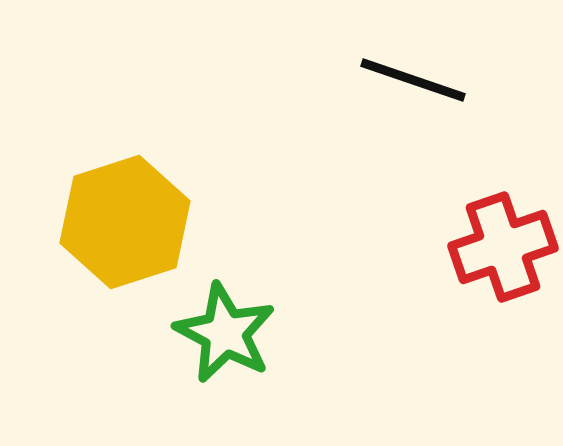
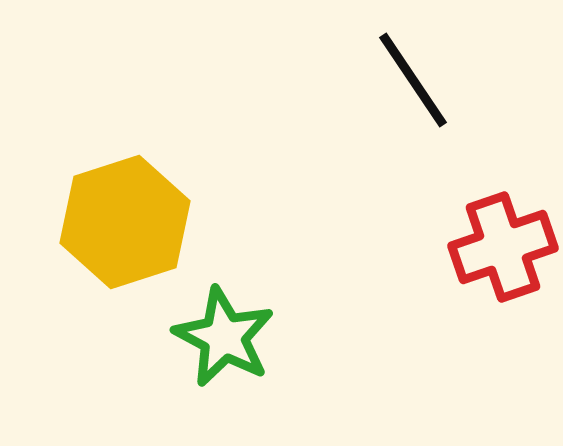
black line: rotated 37 degrees clockwise
green star: moved 1 px left, 4 px down
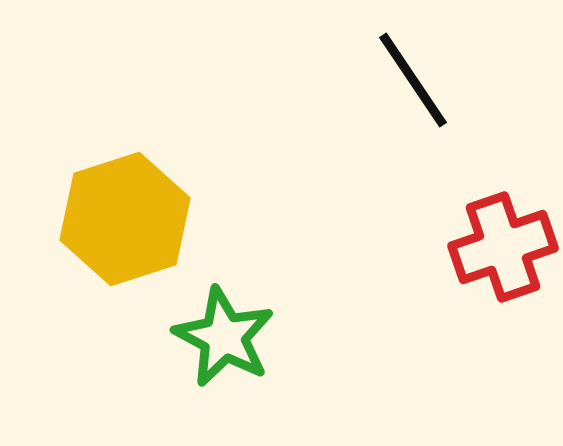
yellow hexagon: moved 3 px up
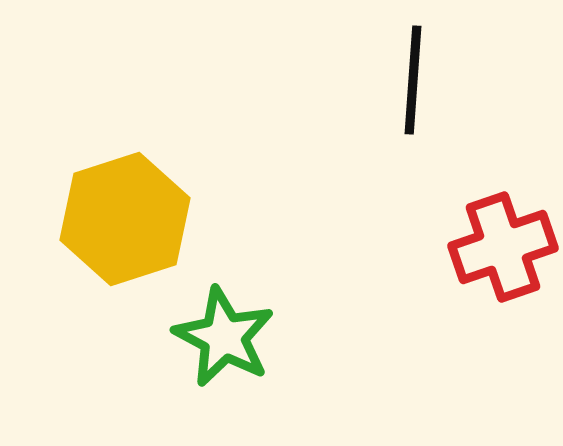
black line: rotated 38 degrees clockwise
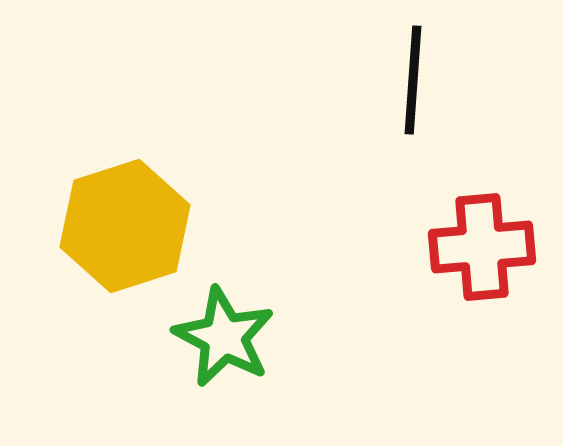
yellow hexagon: moved 7 px down
red cross: moved 21 px left; rotated 14 degrees clockwise
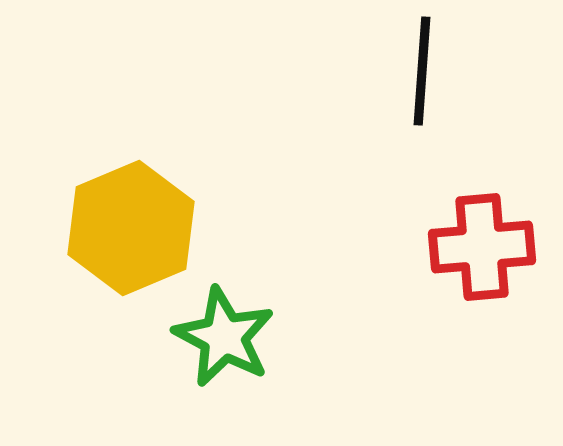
black line: moved 9 px right, 9 px up
yellow hexagon: moved 6 px right, 2 px down; rotated 5 degrees counterclockwise
